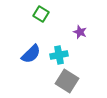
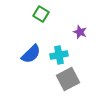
gray square: moved 1 px right, 2 px up; rotated 30 degrees clockwise
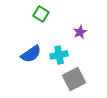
purple star: rotated 24 degrees clockwise
blue semicircle: rotated 10 degrees clockwise
gray square: moved 6 px right
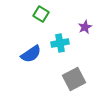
purple star: moved 5 px right, 5 px up
cyan cross: moved 1 px right, 12 px up
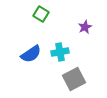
cyan cross: moved 9 px down
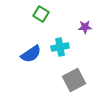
purple star: rotated 24 degrees clockwise
cyan cross: moved 5 px up
gray square: moved 1 px down
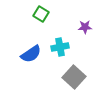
gray square: moved 3 px up; rotated 20 degrees counterclockwise
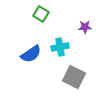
gray square: rotated 15 degrees counterclockwise
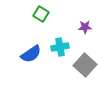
gray square: moved 11 px right, 12 px up; rotated 15 degrees clockwise
